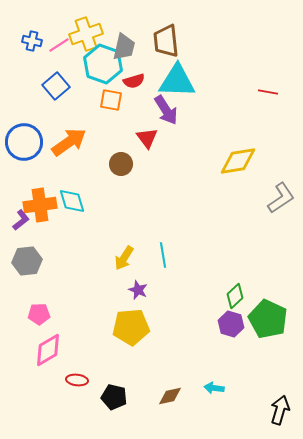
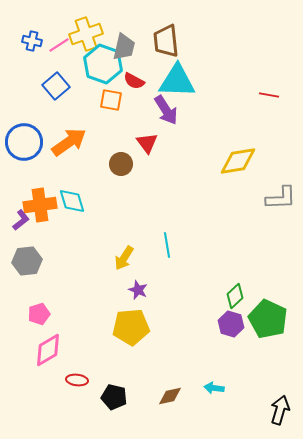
red semicircle: rotated 45 degrees clockwise
red line: moved 1 px right, 3 px down
red triangle: moved 5 px down
gray L-shape: rotated 32 degrees clockwise
cyan line: moved 4 px right, 10 px up
pink pentagon: rotated 15 degrees counterclockwise
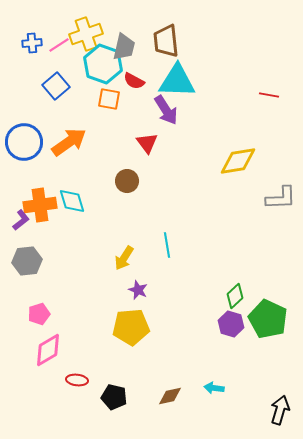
blue cross: moved 2 px down; rotated 18 degrees counterclockwise
orange square: moved 2 px left, 1 px up
brown circle: moved 6 px right, 17 px down
